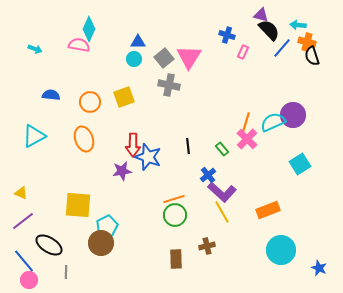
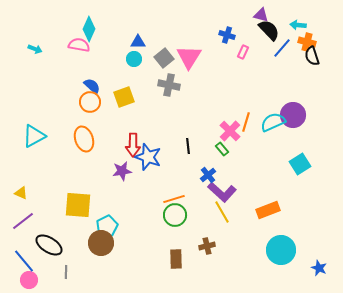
blue semicircle at (51, 95): moved 41 px right, 9 px up; rotated 36 degrees clockwise
pink cross at (247, 139): moved 17 px left, 8 px up
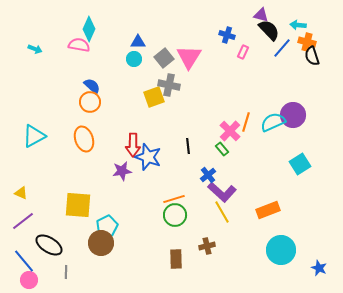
yellow square at (124, 97): moved 30 px right
